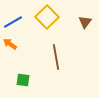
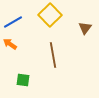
yellow square: moved 3 px right, 2 px up
brown triangle: moved 6 px down
brown line: moved 3 px left, 2 px up
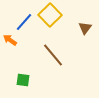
blue line: moved 11 px right; rotated 18 degrees counterclockwise
orange arrow: moved 4 px up
brown line: rotated 30 degrees counterclockwise
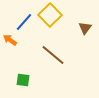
brown line: rotated 10 degrees counterclockwise
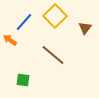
yellow square: moved 5 px right, 1 px down
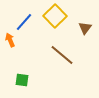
orange arrow: rotated 32 degrees clockwise
brown line: moved 9 px right
green square: moved 1 px left
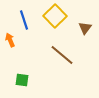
blue line: moved 2 px up; rotated 60 degrees counterclockwise
